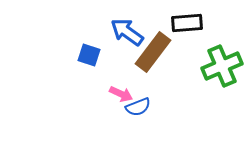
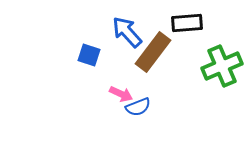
blue arrow: rotated 12 degrees clockwise
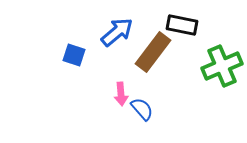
black rectangle: moved 5 px left, 2 px down; rotated 16 degrees clockwise
blue arrow: moved 10 px left; rotated 92 degrees clockwise
blue square: moved 15 px left
pink arrow: rotated 60 degrees clockwise
blue semicircle: moved 4 px right, 2 px down; rotated 110 degrees counterclockwise
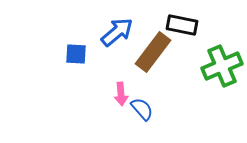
blue square: moved 2 px right, 1 px up; rotated 15 degrees counterclockwise
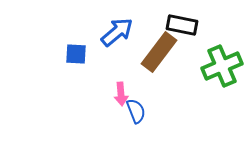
brown rectangle: moved 6 px right
blue semicircle: moved 6 px left, 2 px down; rotated 20 degrees clockwise
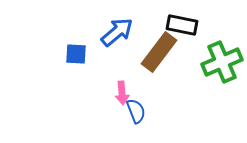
green cross: moved 4 px up
pink arrow: moved 1 px right, 1 px up
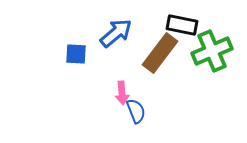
blue arrow: moved 1 px left, 1 px down
brown rectangle: moved 1 px right, 1 px down
green cross: moved 10 px left, 11 px up
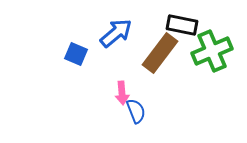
blue square: rotated 20 degrees clockwise
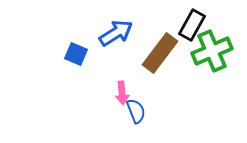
black rectangle: moved 10 px right; rotated 72 degrees counterclockwise
blue arrow: rotated 8 degrees clockwise
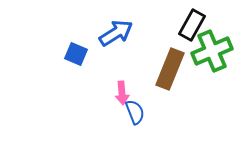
brown rectangle: moved 10 px right, 16 px down; rotated 15 degrees counterclockwise
blue semicircle: moved 1 px left, 1 px down
